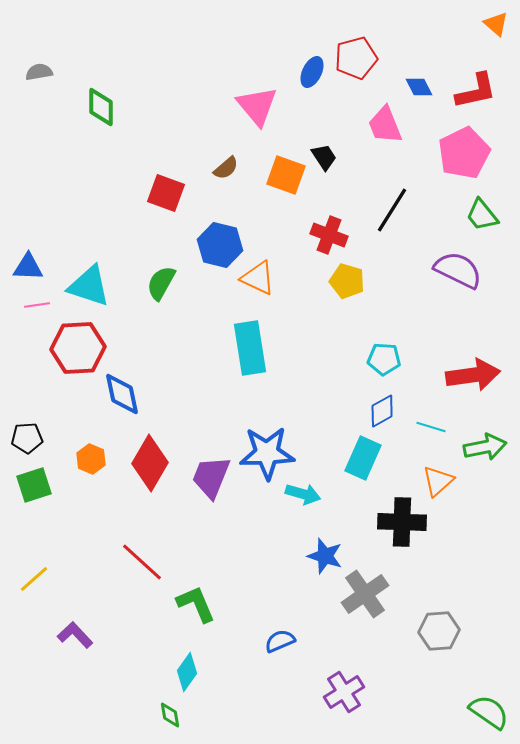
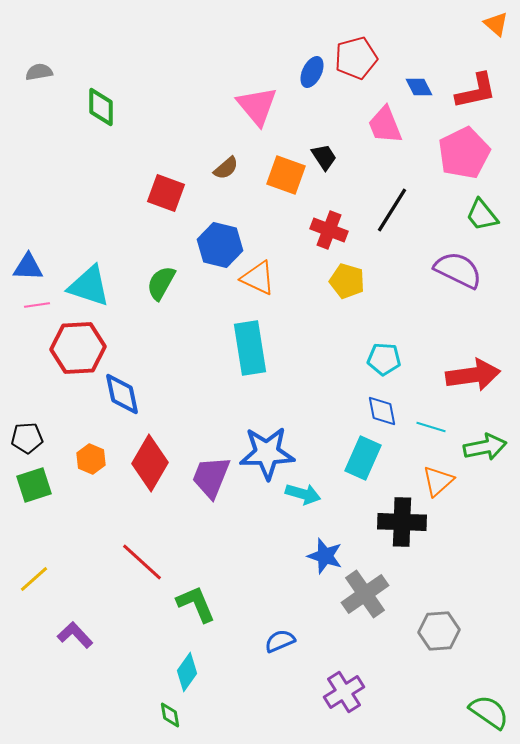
red cross at (329, 235): moved 5 px up
blue diamond at (382, 411): rotated 72 degrees counterclockwise
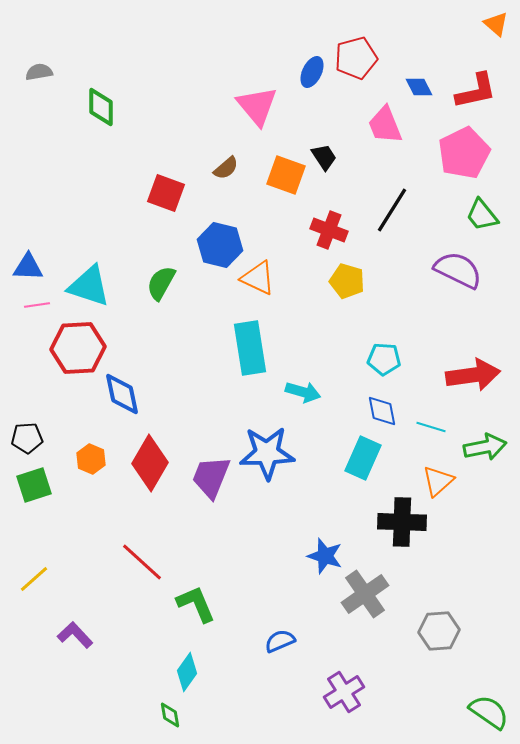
cyan arrow at (303, 494): moved 102 px up
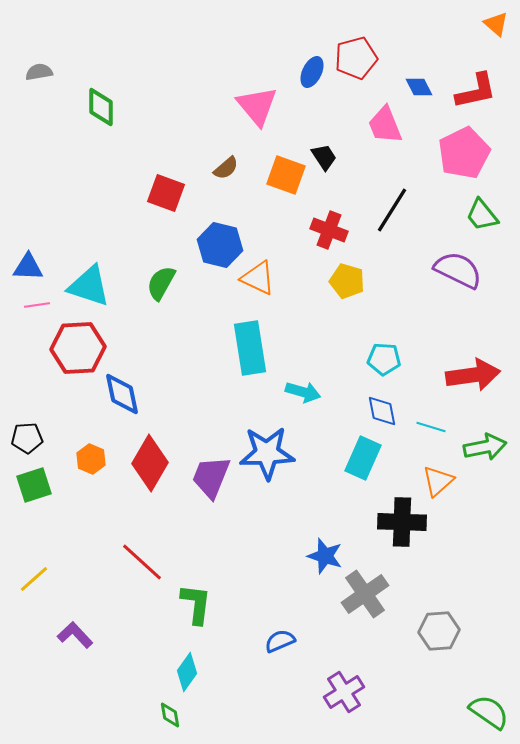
green L-shape at (196, 604): rotated 30 degrees clockwise
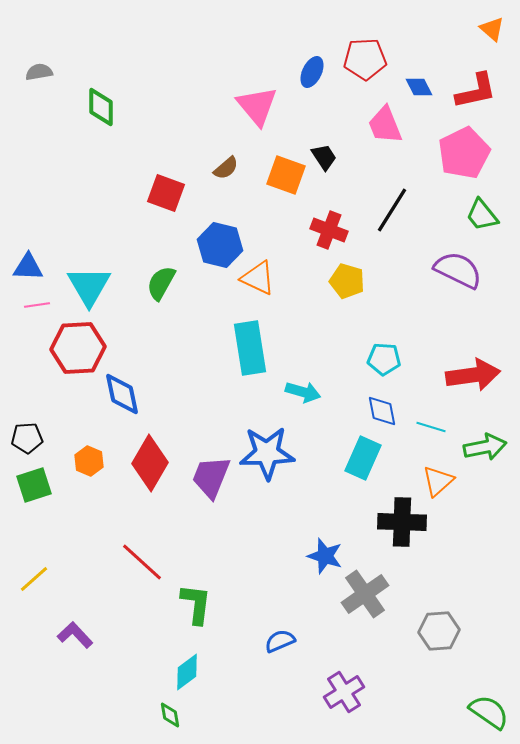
orange triangle at (496, 24): moved 4 px left, 5 px down
red pentagon at (356, 58): moved 9 px right, 1 px down; rotated 12 degrees clockwise
cyan triangle at (89, 286): rotated 42 degrees clockwise
orange hexagon at (91, 459): moved 2 px left, 2 px down
cyan diamond at (187, 672): rotated 18 degrees clockwise
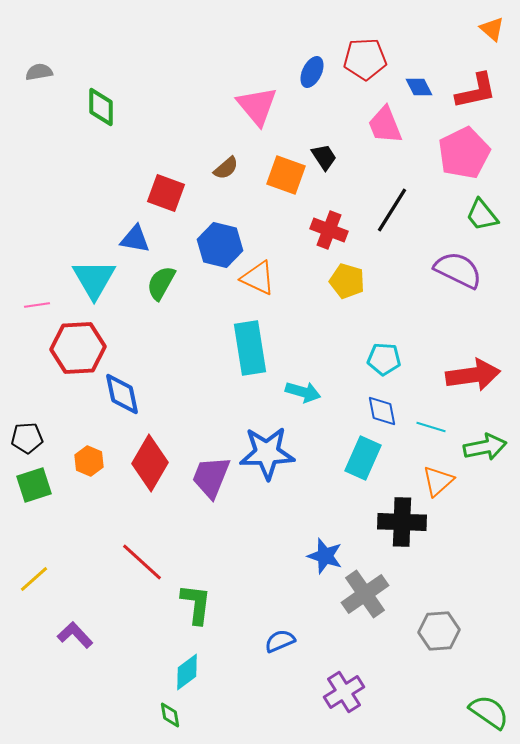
blue triangle at (28, 267): moved 107 px right, 28 px up; rotated 8 degrees clockwise
cyan triangle at (89, 286): moved 5 px right, 7 px up
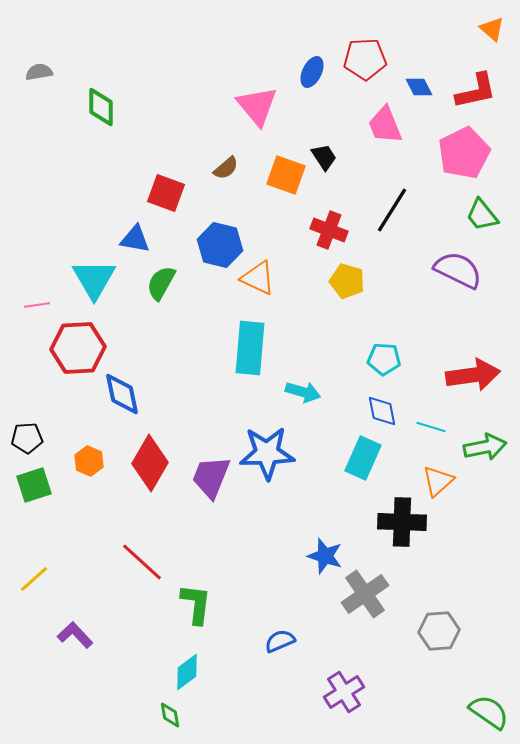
cyan rectangle at (250, 348): rotated 14 degrees clockwise
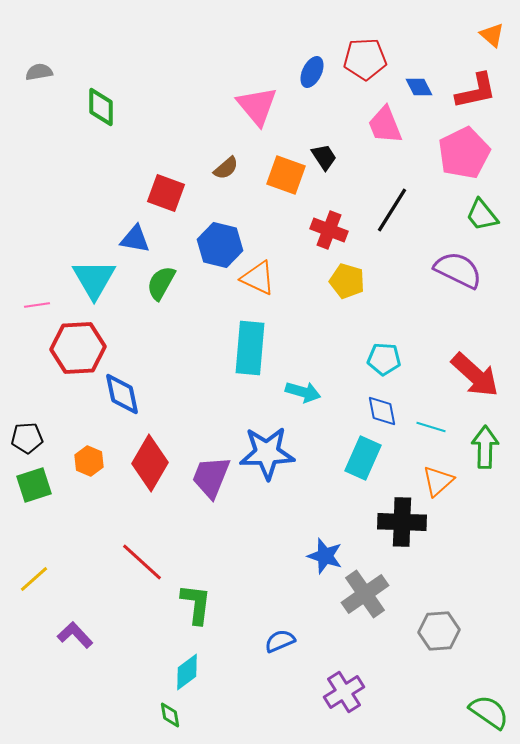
orange triangle at (492, 29): moved 6 px down
red arrow at (473, 375): moved 2 px right; rotated 50 degrees clockwise
green arrow at (485, 447): rotated 78 degrees counterclockwise
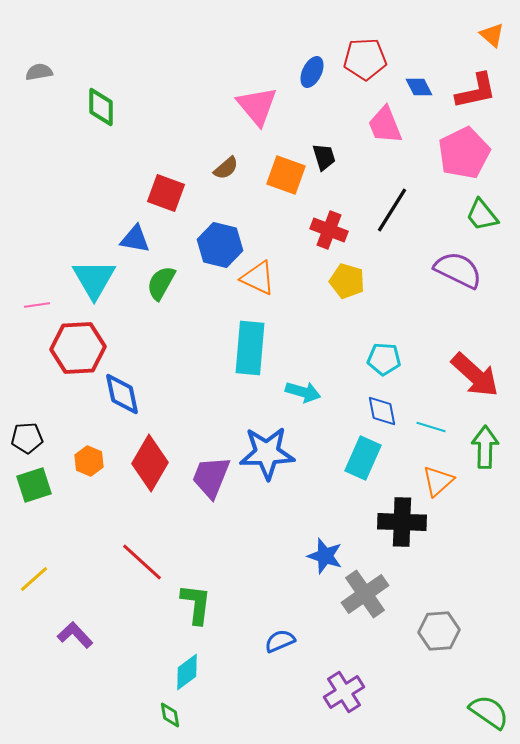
black trapezoid at (324, 157): rotated 16 degrees clockwise
